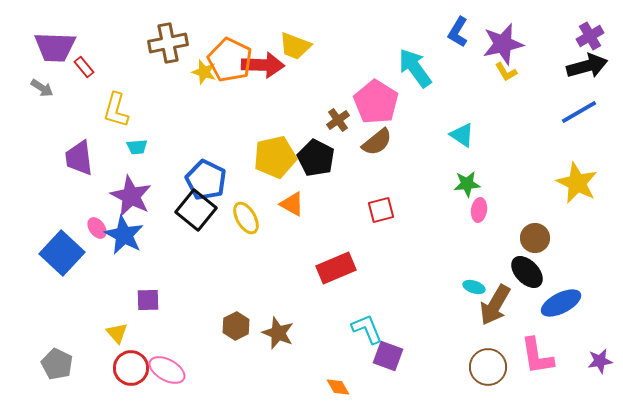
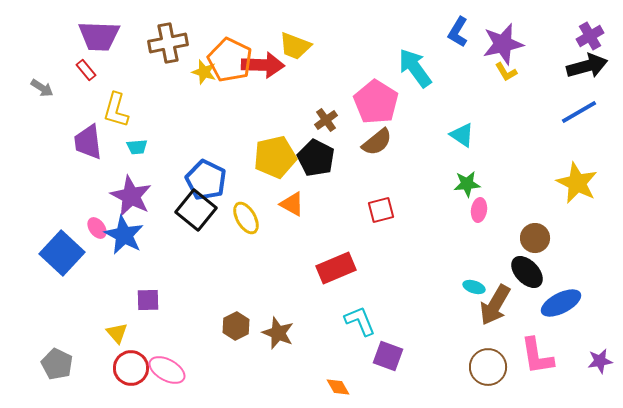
purple trapezoid at (55, 47): moved 44 px right, 11 px up
red rectangle at (84, 67): moved 2 px right, 3 px down
brown cross at (338, 120): moved 12 px left
purple trapezoid at (79, 158): moved 9 px right, 16 px up
cyan L-shape at (367, 329): moved 7 px left, 8 px up
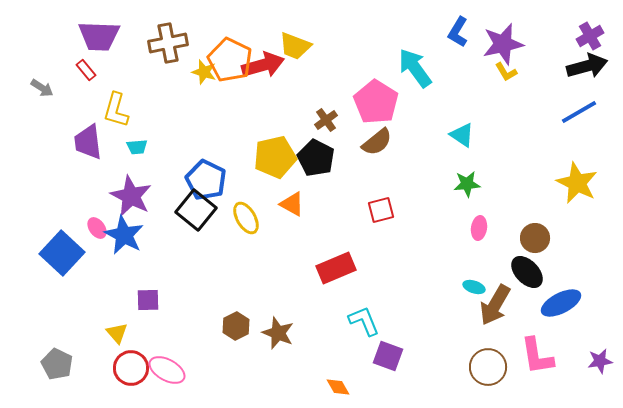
red arrow at (263, 65): rotated 18 degrees counterclockwise
pink ellipse at (479, 210): moved 18 px down
cyan L-shape at (360, 321): moved 4 px right
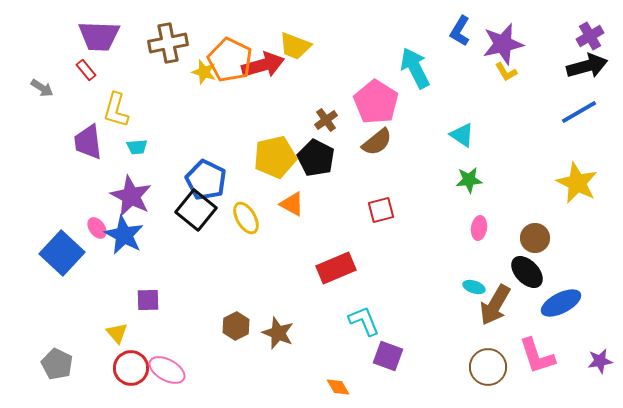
blue L-shape at (458, 32): moved 2 px right, 1 px up
cyan arrow at (415, 68): rotated 9 degrees clockwise
green star at (467, 184): moved 2 px right, 4 px up
pink L-shape at (537, 356): rotated 9 degrees counterclockwise
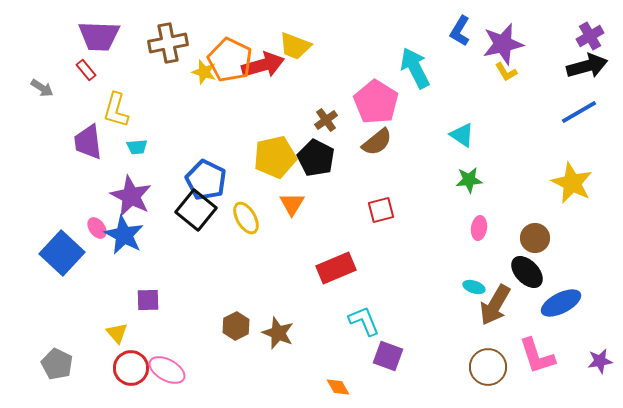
yellow star at (577, 183): moved 5 px left
orange triangle at (292, 204): rotated 32 degrees clockwise
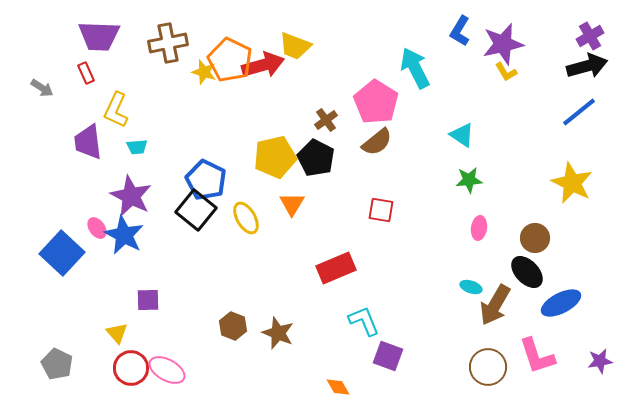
red rectangle at (86, 70): moved 3 px down; rotated 15 degrees clockwise
yellow L-shape at (116, 110): rotated 9 degrees clockwise
blue line at (579, 112): rotated 9 degrees counterclockwise
red square at (381, 210): rotated 24 degrees clockwise
cyan ellipse at (474, 287): moved 3 px left
brown hexagon at (236, 326): moved 3 px left; rotated 12 degrees counterclockwise
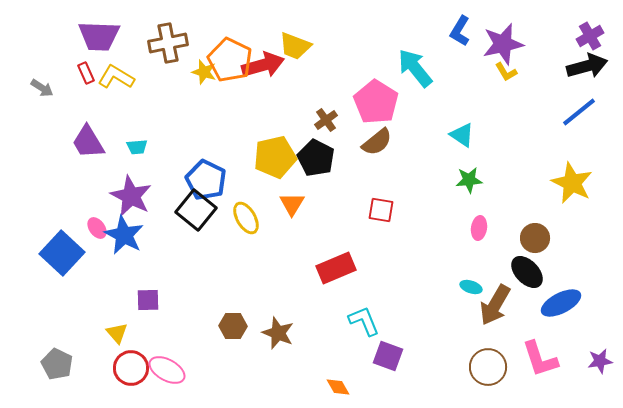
cyan arrow at (415, 68): rotated 12 degrees counterclockwise
yellow L-shape at (116, 110): moved 33 px up; rotated 96 degrees clockwise
purple trapezoid at (88, 142): rotated 24 degrees counterclockwise
brown hexagon at (233, 326): rotated 20 degrees counterclockwise
pink L-shape at (537, 356): moved 3 px right, 3 px down
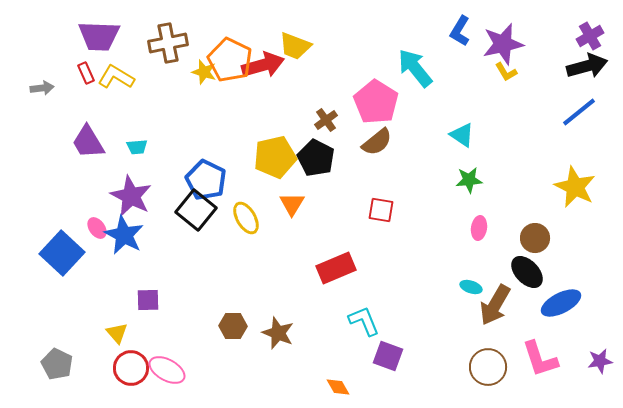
gray arrow at (42, 88): rotated 40 degrees counterclockwise
yellow star at (572, 183): moved 3 px right, 4 px down
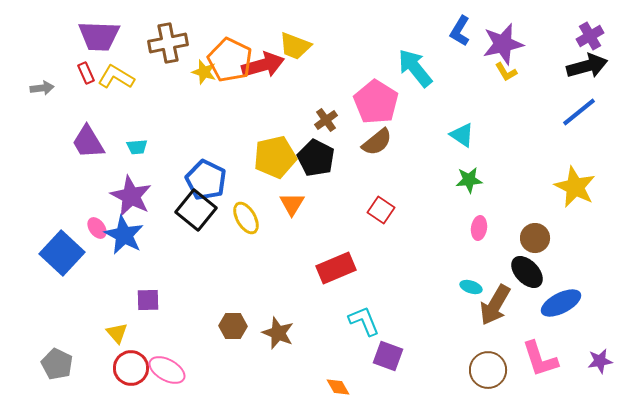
red square at (381, 210): rotated 24 degrees clockwise
brown circle at (488, 367): moved 3 px down
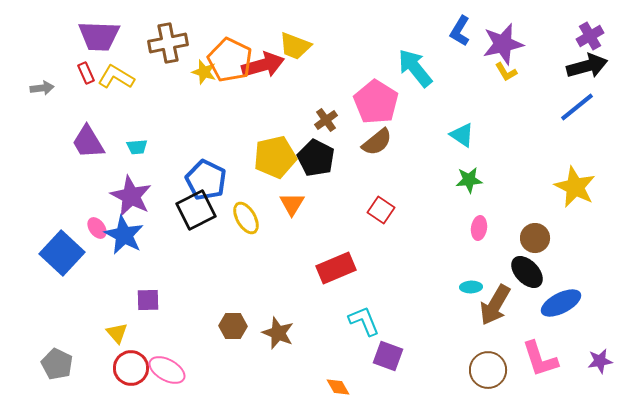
blue line at (579, 112): moved 2 px left, 5 px up
black square at (196, 210): rotated 24 degrees clockwise
cyan ellipse at (471, 287): rotated 20 degrees counterclockwise
